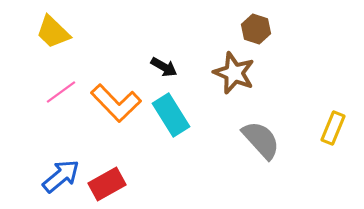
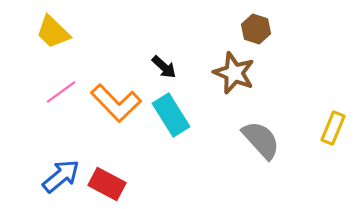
black arrow: rotated 12 degrees clockwise
red rectangle: rotated 57 degrees clockwise
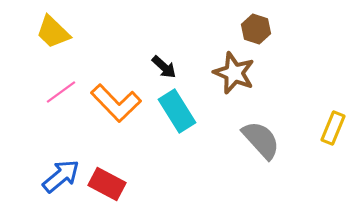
cyan rectangle: moved 6 px right, 4 px up
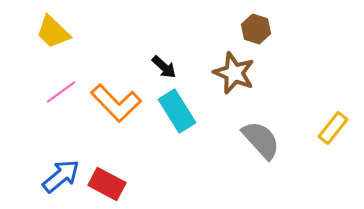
yellow rectangle: rotated 16 degrees clockwise
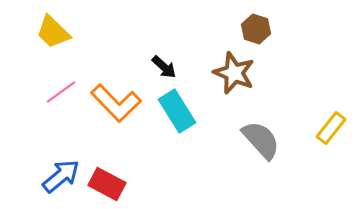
yellow rectangle: moved 2 px left
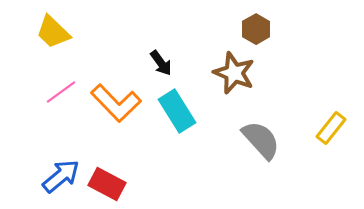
brown hexagon: rotated 12 degrees clockwise
black arrow: moved 3 px left, 4 px up; rotated 12 degrees clockwise
